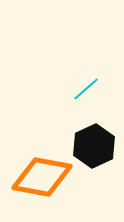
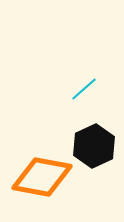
cyan line: moved 2 px left
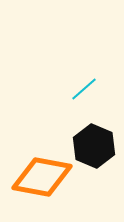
black hexagon: rotated 12 degrees counterclockwise
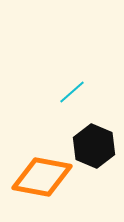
cyan line: moved 12 px left, 3 px down
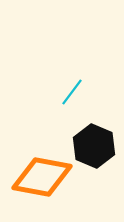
cyan line: rotated 12 degrees counterclockwise
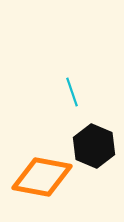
cyan line: rotated 56 degrees counterclockwise
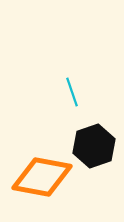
black hexagon: rotated 18 degrees clockwise
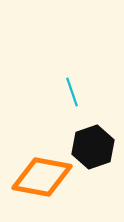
black hexagon: moved 1 px left, 1 px down
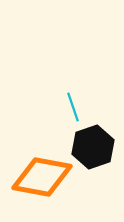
cyan line: moved 1 px right, 15 px down
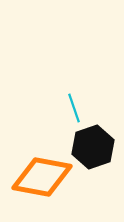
cyan line: moved 1 px right, 1 px down
